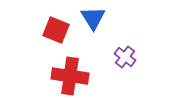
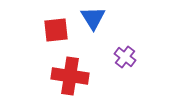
red square: rotated 28 degrees counterclockwise
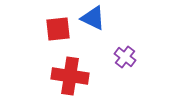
blue triangle: rotated 32 degrees counterclockwise
red square: moved 2 px right, 1 px up
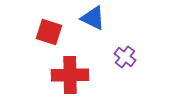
red square: moved 9 px left, 3 px down; rotated 24 degrees clockwise
red cross: moved 1 px up; rotated 9 degrees counterclockwise
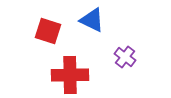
blue triangle: moved 1 px left, 2 px down
red square: moved 1 px left, 1 px up
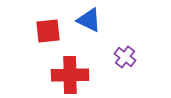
blue triangle: moved 3 px left
red square: rotated 24 degrees counterclockwise
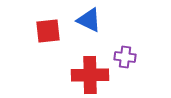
purple cross: rotated 30 degrees counterclockwise
red cross: moved 20 px right
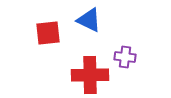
red square: moved 2 px down
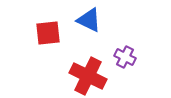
purple cross: rotated 20 degrees clockwise
red cross: moved 2 px left, 1 px down; rotated 27 degrees clockwise
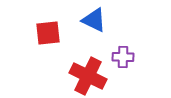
blue triangle: moved 5 px right
purple cross: moved 2 px left; rotated 25 degrees counterclockwise
